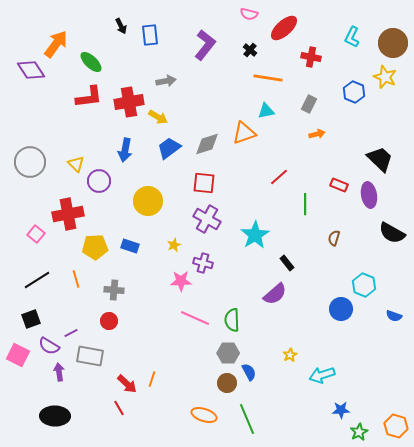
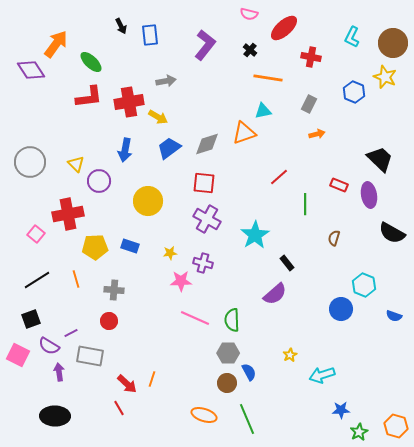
cyan triangle at (266, 111): moved 3 px left
yellow star at (174, 245): moved 4 px left, 8 px down; rotated 16 degrees clockwise
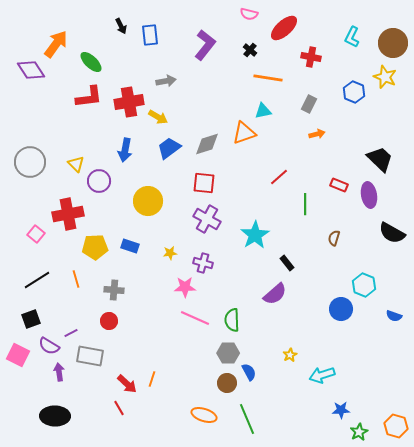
pink star at (181, 281): moved 4 px right, 6 px down
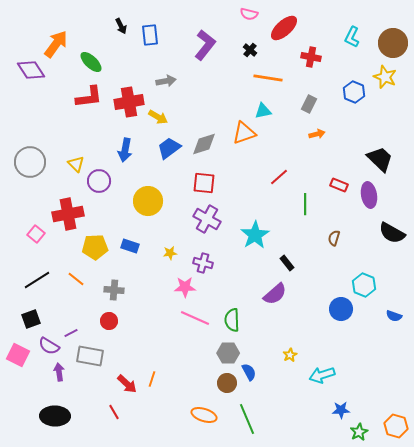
gray diamond at (207, 144): moved 3 px left
orange line at (76, 279): rotated 36 degrees counterclockwise
red line at (119, 408): moved 5 px left, 4 px down
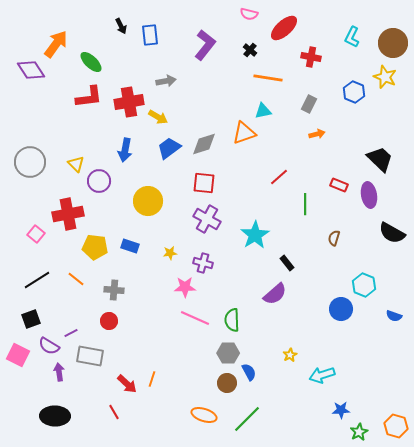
yellow pentagon at (95, 247): rotated 10 degrees clockwise
green line at (247, 419): rotated 68 degrees clockwise
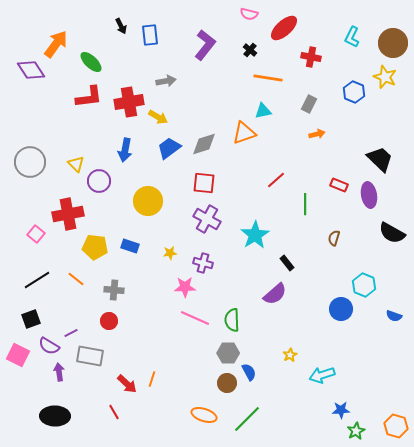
red line at (279, 177): moved 3 px left, 3 px down
green star at (359, 432): moved 3 px left, 1 px up
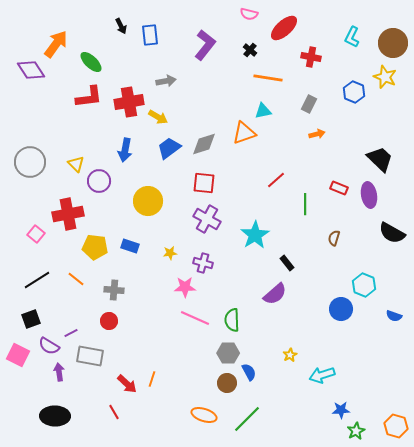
red rectangle at (339, 185): moved 3 px down
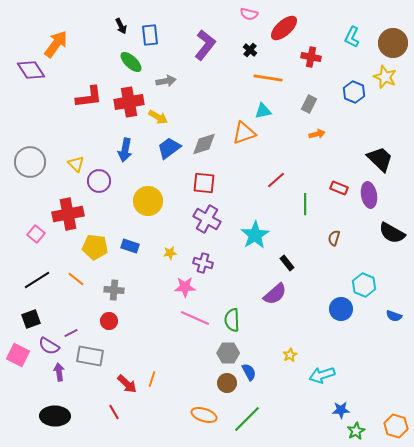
green ellipse at (91, 62): moved 40 px right
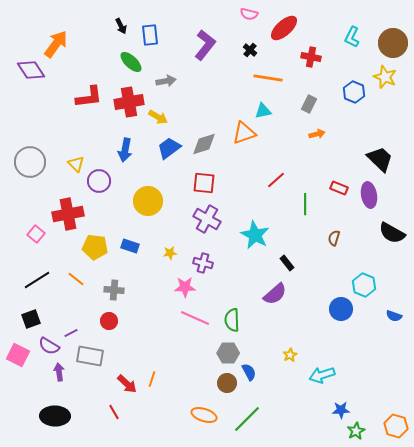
cyan star at (255, 235): rotated 12 degrees counterclockwise
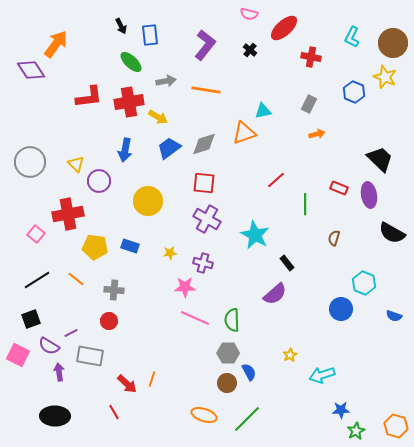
orange line at (268, 78): moved 62 px left, 12 px down
cyan hexagon at (364, 285): moved 2 px up
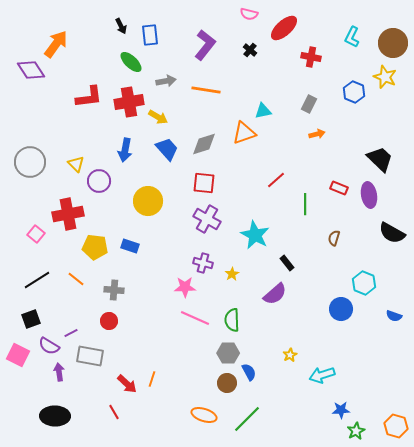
blue trapezoid at (169, 148): moved 2 px left, 1 px down; rotated 85 degrees clockwise
yellow star at (170, 253): moved 62 px right, 21 px down; rotated 24 degrees counterclockwise
